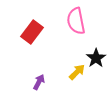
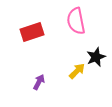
red rectangle: rotated 35 degrees clockwise
black star: moved 1 px up; rotated 12 degrees clockwise
yellow arrow: moved 1 px up
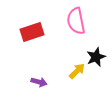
purple arrow: rotated 77 degrees clockwise
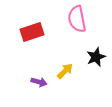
pink semicircle: moved 1 px right, 2 px up
yellow arrow: moved 12 px left
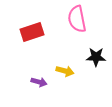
black star: rotated 24 degrees clockwise
yellow arrow: rotated 60 degrees clockwise
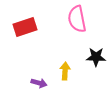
red rectangle: moved 7 px left, 5 px up
yellow arrow: rotated 102 degrees counterclockwise
purple arrow: moved 1 px down
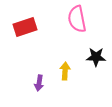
purple arrow: rotated 84 degrees clockwise
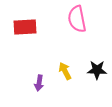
red rectangle: rotated 15 degrees clockwise
black star: moved 1 px right, 13 px down
yellow arrow: rotated 30 degrees counterclockwise
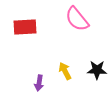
pink semicircle: rotated 28 degrees counterclockwise
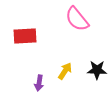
red rectangle: moved 9 px down
yellow arrow: rotated 60 degrees clockwise
